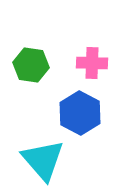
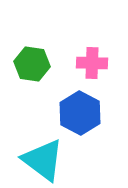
green hexagon: moved 1 px right, 1 px up
cyan triangle: rotated 12 degrees counterclockwise
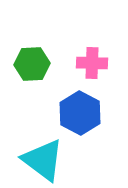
green hexagon: rotated 12 degrees counterclockwise
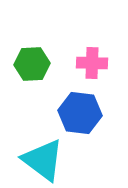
blue hexagon: rotated 21 degrees counterclockwise
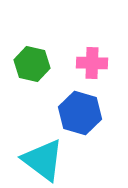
green hexagon: rotated 16 degrees clockwise
blue hexagon: rotated 9 degrees clockwise
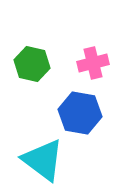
pink cross: moved 1 px right; rotated 16 degrees counterclockwise
blue hexagon: rotated 6 degrees counterclockwise
